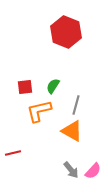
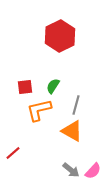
red hexagon: moved 6 px left, 4 px down; rotated 12 degrees clockwise
orange L-shape: moved 1 px up
red line: rotated 28 degrees counterclockwise
gray arrow: rotated 12 degrees counterclockwise
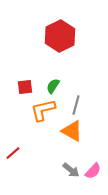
orange L-shape: moved 4 px right
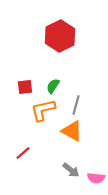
red line: moved 10 px right
pink semicircle: moved 3 px right, 7 px down; rotated 54 degrees clockwise
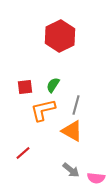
green semicircle: moved 1 px up
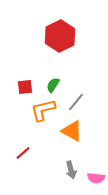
gray line: moved 3 px up; rotated 24 degrees clockwise
gray arrow: rotated 36 degrees clockwise
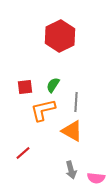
gray line: rotated 36 degrees counterclockwise
